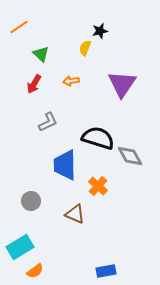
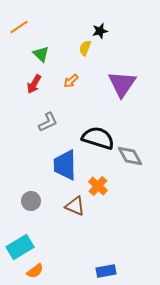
orange arrow: rotated 35 degrees counterclockwise
brown triangle: moved 8 px up
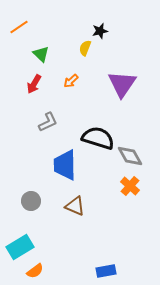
orange cross: moved 32 px right
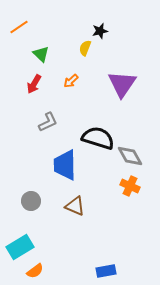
orange cross: rotated 18 degrees counterclockwise
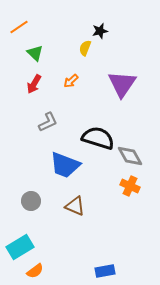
green triangle: moved 6 px left, 1 px up
blue trapezoid: rotated 68 degrees counterclockwise
blue rectangle: moved 1 px left
